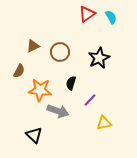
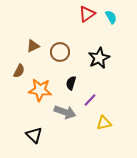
gray arrow: moved 7 px right, 1 px down
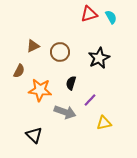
red triangle: moved 2 px right; rotated 18 degrees clockwise
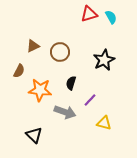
black star: moved 5 px right, 2 px down
yellow triangle: rotated 28 degrees clockwise
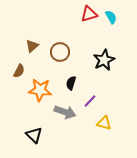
brown triangle: moved 1 px left; rotated 16 degrees counterclockwise
purple line: moved 1 px down
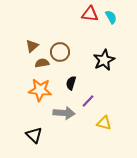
red triangle: moved 1 px right; rotated 24 degrees clockwise
brown semicircle: moved 23 px right, 8 px up; rotated 128 degrees counterclockwise
purple line: moved 2 px left
gray arrow: moved 1 px left, 1 px down; rotated 15 degrees counterclockwise
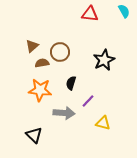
cyan semicircle: moved 13 px right, 6 px up
yellow triangle: moved 1 px left
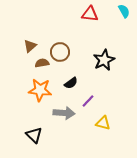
brown triangle: moved 2 px left
black semicircle: rotated 144 degrees counterclockwise
